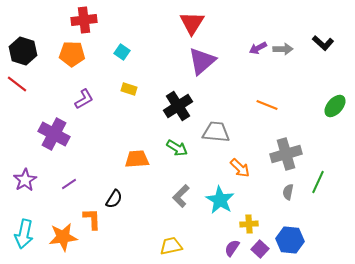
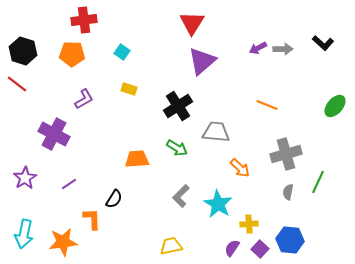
purple star: moved 2 px up
cyan star: moved 2 px left, 4 px down
orange star: moved 5 px down
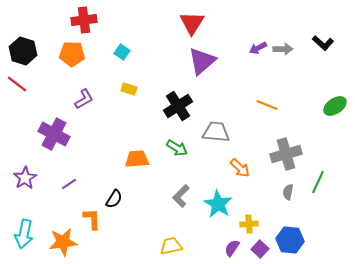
green ellipse: rotated 15 degrees clockwise
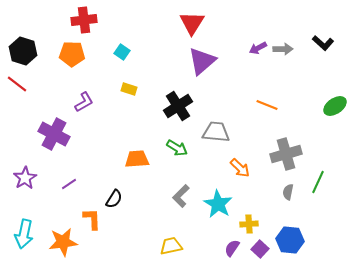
purple L-shape: moved 3 px down
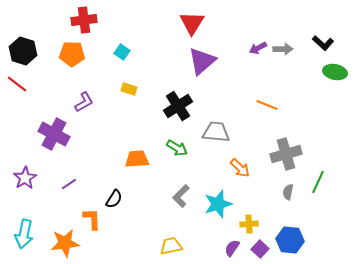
green ellipse: moved 34 px up; rotated 45 degrees clockwise
cyan star: rotated 24 degrees clockwise
orange star: moved 2 px right, 1 px down
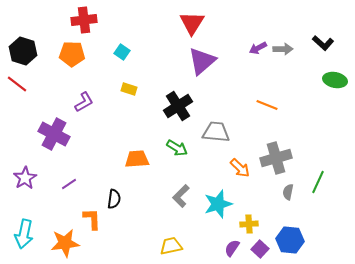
green ellipse: moved 8 px down
gray cross: moved 10 px left, 4 px down
black semicircle: rotated 24 degrees counterclockwise
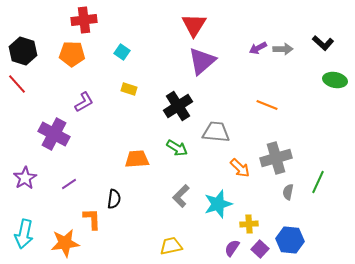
red triangle: moved 2 px right, 2 px down
red line: rotated 10 degrees clockwise
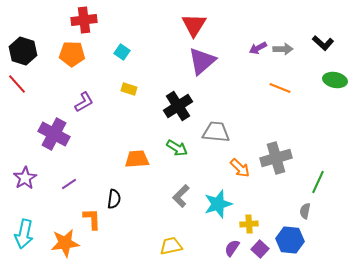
orange line: moved 13 px right, 17 px up
gray semicircle: moved 17 px right, 19 px down
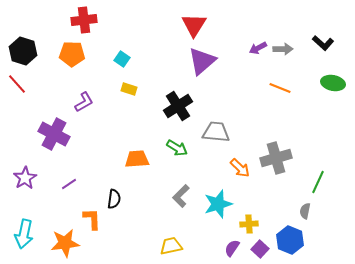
cyan square: moved 7 px down
green ellipse: moved 2 px left, 3 px down
blue hexagon: rotated 16 degrees clockwise
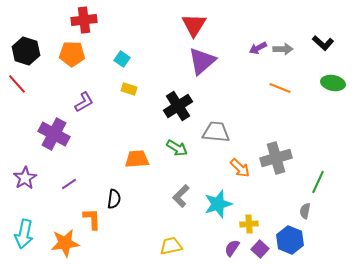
black hexagon: moved 3 px right
